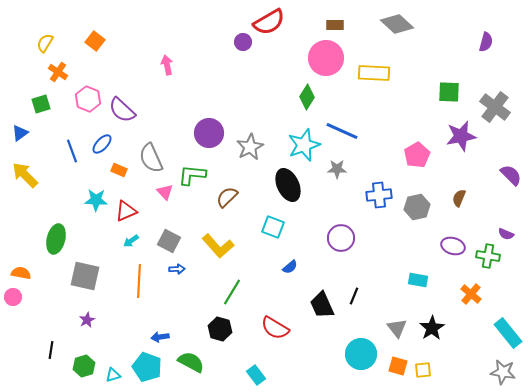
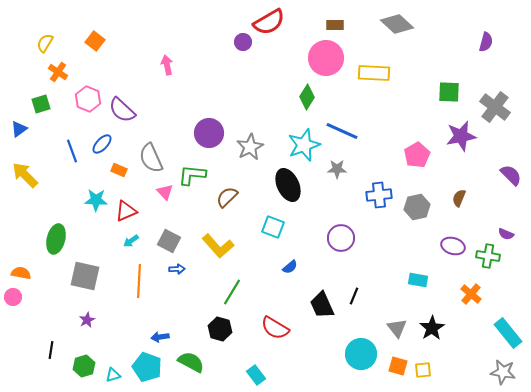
blue triangle at (20, 133): moved 1 px left, 4 px up
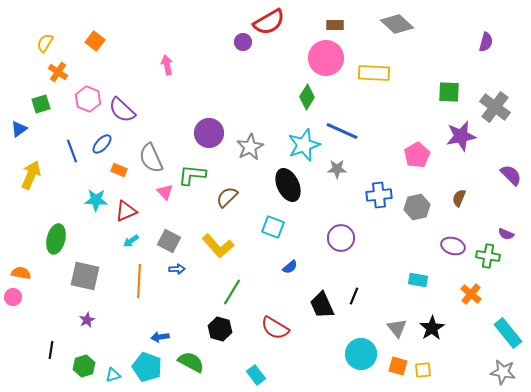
yellow arrow at (25, 175): moved 6 px right; rotated 68 degrees clockwise
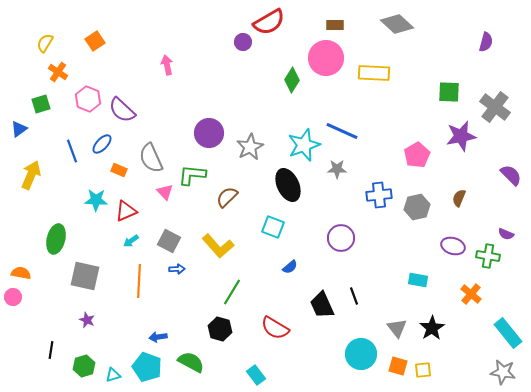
orange square at (95, 41): rotated 18 degrees clockwise
green diamond at (307, 97): moved 15 px left, 17 px up
black line at (354, 296): rotated 42 degrees counterclockwise
purple star at (87, 320): rotated 21 degrees counterclockwise
blue arrow at (160, 337): moved 2 px left
